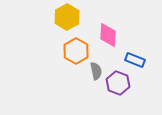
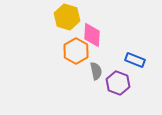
yellow hexagon: rotated 15 degrees counterclockwise
pink diamond: moved 16 px left
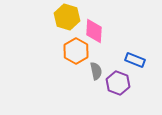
pink diamond: moved 2 px right, 4 px up
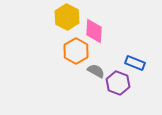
yellow hexagon: rotated 10 degrees clockwise
blue rectangle: moved 3 px down
gray semicircle: rotated 48 degrees counterclockwise
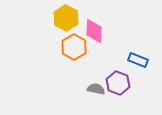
yellow hexagon: moved 1 px left, 1 px down
orange hexagon: moved 2 px left, 4 px up
blue rectangle: moved 3 px right, 3 px up
gray semicircle: moved 18 px down; rotated 18 degrees counterclockwise
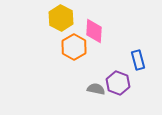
yellow hexagon: moved 5 px left
blue rectangle: rotated 54 degrees clockwise
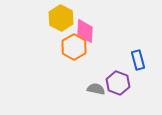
pink diamond: moved 9 px left
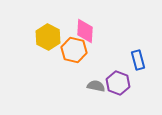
yellow hexagon: moved 13 px left, 19 px down
orange hexagon: moved 3 px down; rotated 15 degrees counterclockwise
gray semicircle: moved 3 px up
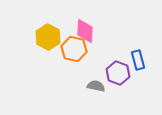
orange hexagon: moved 1 px up
purple hexagon: moved 10 px up
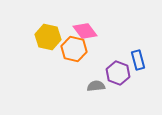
pink diamond: rotated 40 degrees counterclockwise
yellow hexagon: rotated 15 degrees counterclockwise
gray semicircle: rotated 18 degrees counterclockwise
